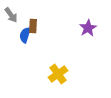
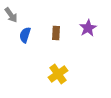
brown rectangle: moved 23 px right, 7 px down
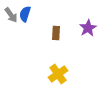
blue semicircle: moved 21 px up
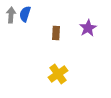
gray arrow: rotated 140 degrees counterclockwise
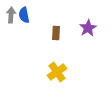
blue semicircle: moved 1 px left, 1 px down; rotated 28 degrees counterclockwise
yellow cross: moved 1 px left, 2 px up
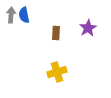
yellow cross: rotated 18 degrees clockwise
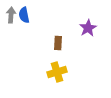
brown rectangle: moved 2 px right, 10 px down
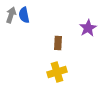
gray arrow: rotated 14 degrees clockwise
